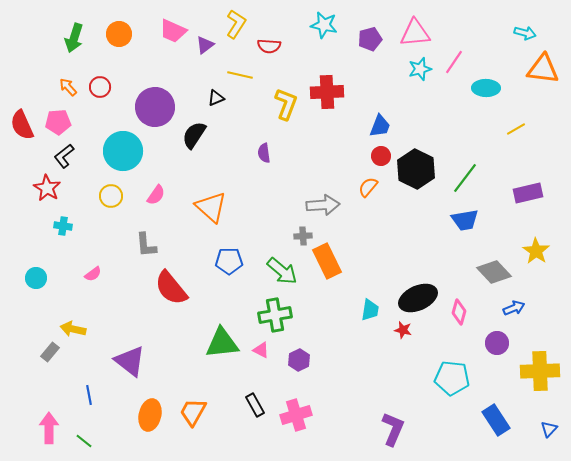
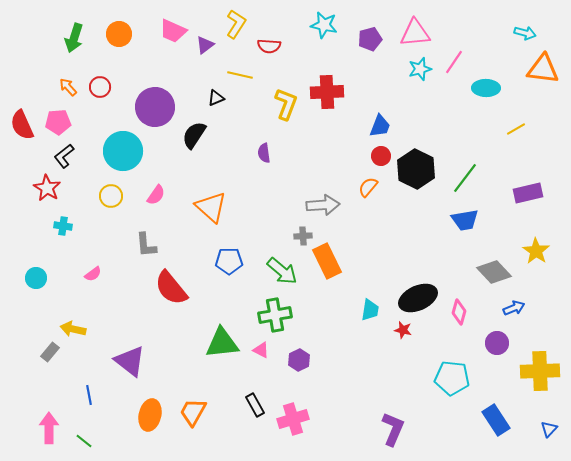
pink cross at (296, 415): moved 3 px left, 4 px down
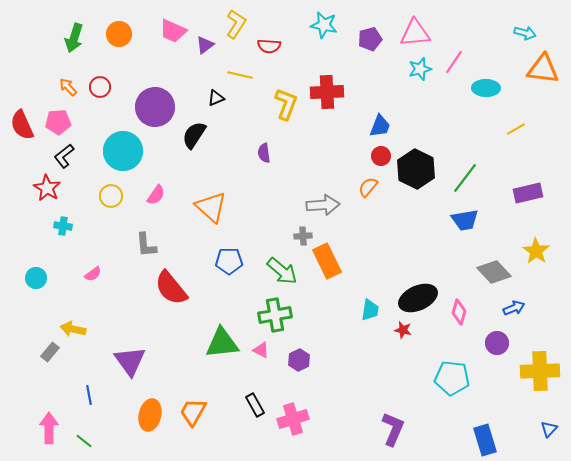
purple triangle at (130, 361): rotated 16 degrees clockwise
blue rectangle at (496, 420): moved 11 px left, 20 px down; rotated 16 degrees clockwise
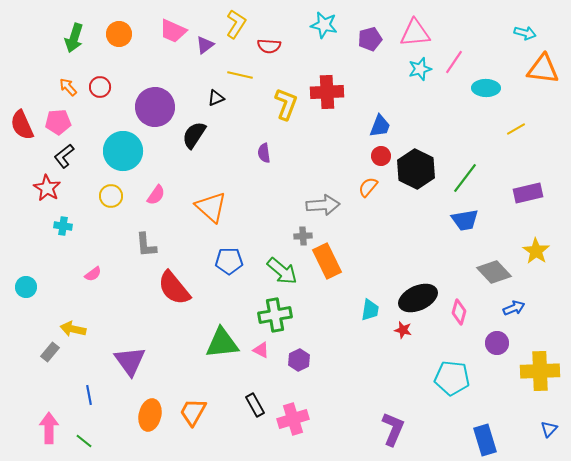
cyan circle at (36, 278): moved 10 px left, 9 px down
red semicircle at (171, 288): moved 3 px right
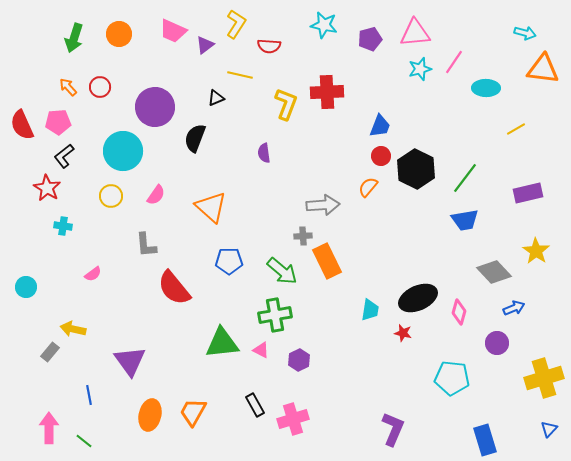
black semicircle at (194, 135): moved 1 px right, 3 px down; rotated 12 degrees counterclockwise
red star at (403, 330): moved 3 px down
yellow cross at (540, 371): moved 4 px right, 7 px down; rotated 15 degrees counterclockwise
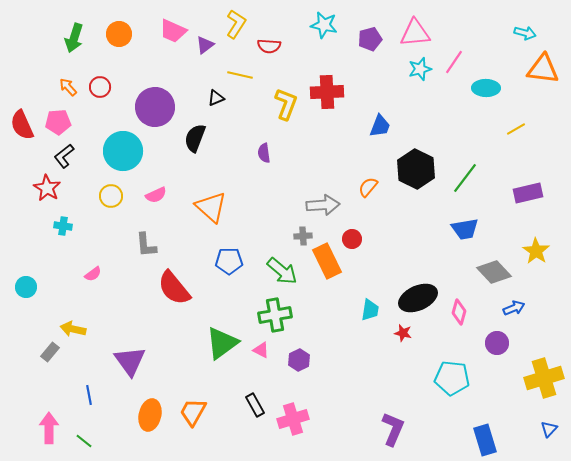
red circle at (381, 156): moved 29 px left, 83 px down
pink semicircle at (156, 195): rotated 30 degrees clockwise
blue trapezoid at (465, 220): moved 9 px down
green triangle at (222, 343): rotated 30 degrees counterclockwise
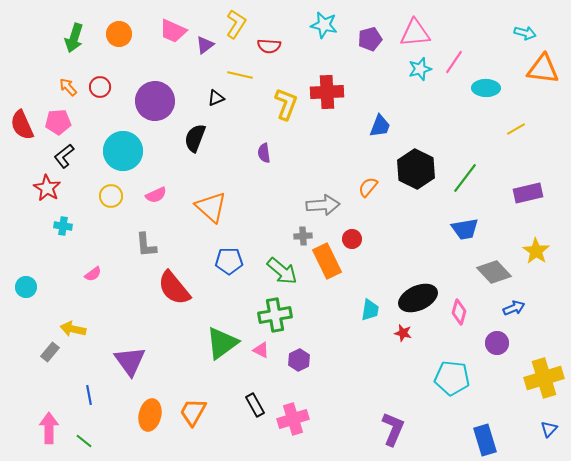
purple circle at (155, 107): moved 6 px up
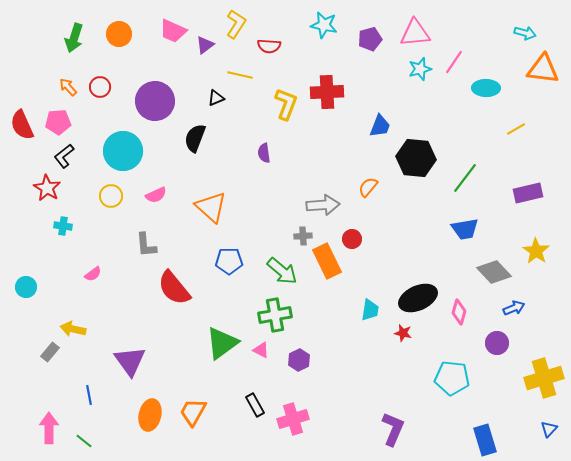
black hexagon at (416, 169): moved 11 px up; rotated 21 degrees counterclockwise
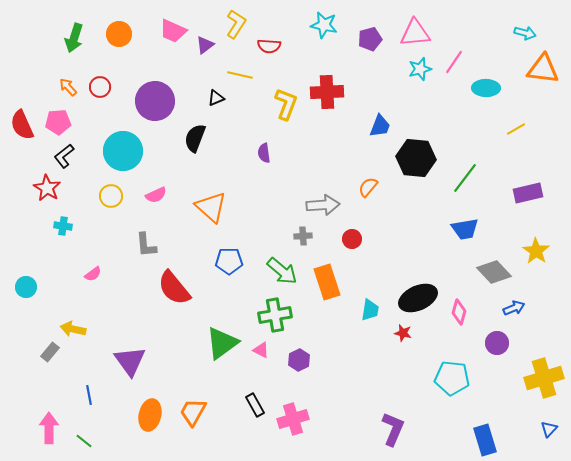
orange rectangle at (327, 261): moved 21 px down; rotated 8 degrees clockwise
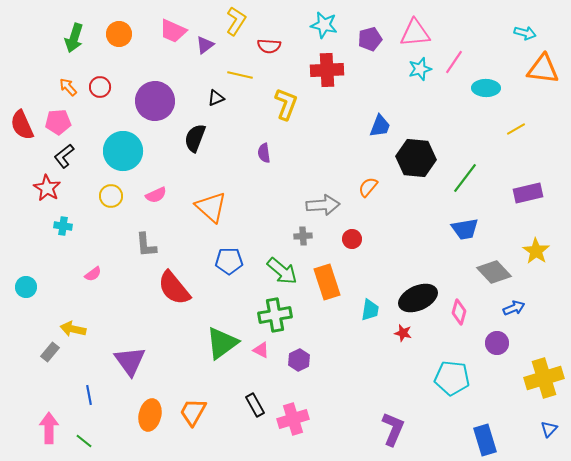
yellow L-shape at (236, 24): moved 3 px up
red cross at (327, 92): moved 22 px up
